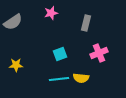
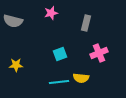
gray semicircle: moved 1 px up; rotated 48 degrees clockwise
cyan line: moved 3 px down
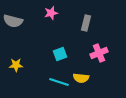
cyan line: rotated 24 degrees clockwise
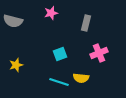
yellow star: rotated 16 degrees counterclockwise
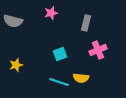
pink cross: moved 1 px left, 3 px up
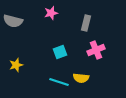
pink cross: moved 2 px left
cyan square: moved 2 px up
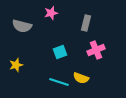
gray semicircle: moved 9 px right, 5 px down
yellow semicircle: rotated 14 degrees clockwise
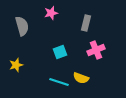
gray semicircle: rotated 120 degrees counterclockwise
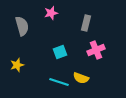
yellow star: moved 1 px right
